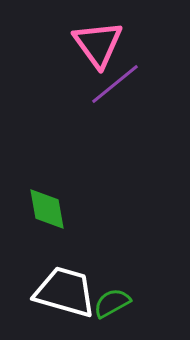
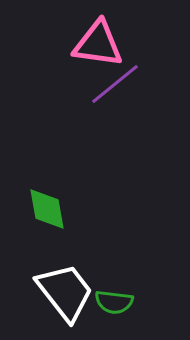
pink triangle: rotated 46 degrees counterclockwise
white trapezoid: rotated 36 degrees clockwise
green semicircle: moved 2 px right, 1 px up; rotated 144 degrees counterclockwise
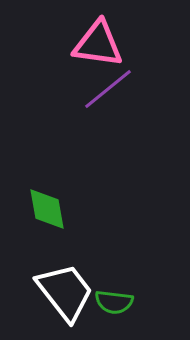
purple line: moved 7 px left, 5 px down
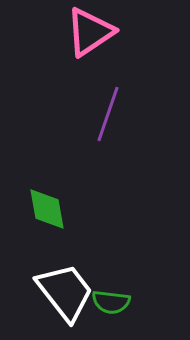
pink triangle: moved 8 px left, 12 px up; rotated 42 degrees counterclockwise
purple line: moved 25 px down; rotated 32 degrees counterclockwise
green semicircle: moved 3 px left
